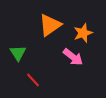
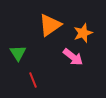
red line: rotated 21 degrees clockwise
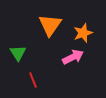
orange triangle: rotated 20 degrees counterclockwise
pink arrow: rotated 65 degrees counterclockwise
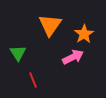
orange star: moved 1 px right, 1 px down; rotated 12 degrees counterclockwise
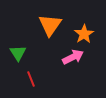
red line: moved 2 px left, 1 px up
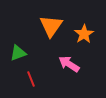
orange triangle: moved 1 px right, 1 px down
green triangle: rotated 42 degrees clockwise
pink arrow: moved 4 px left, 7 px down; rotated 120 degrees counterclockwise
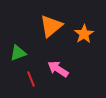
orange triangle: rotated 15 degrees clockwise
pink arrow: moved 11 px left, 5 px down
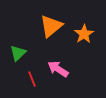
green triangle: rotated 24 degrees counterclockwise
red line: moved 1 px right
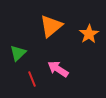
orange star: moved 5 px right
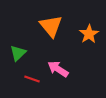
orange triangle: rotated 30 degrees counterclockwise
red line: rotated 49 degrees counterclockwise
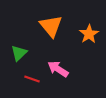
green triangle: moved 1 px right
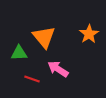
orange triangle: moved 7 px left, 11 px down
green triangle: rotated 42 degrees clockwise
